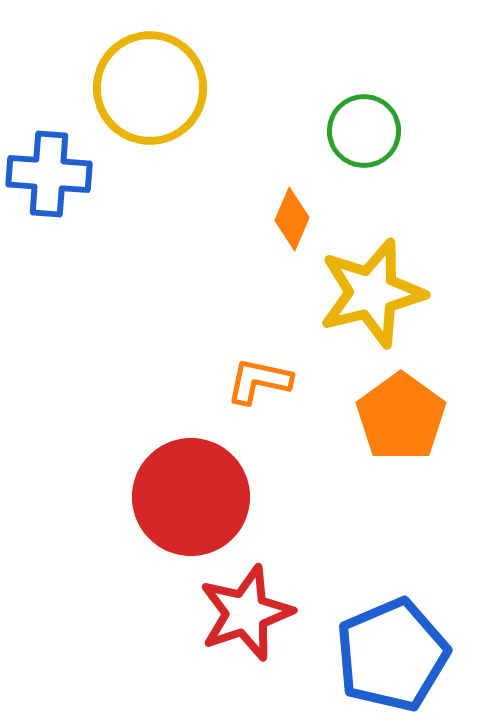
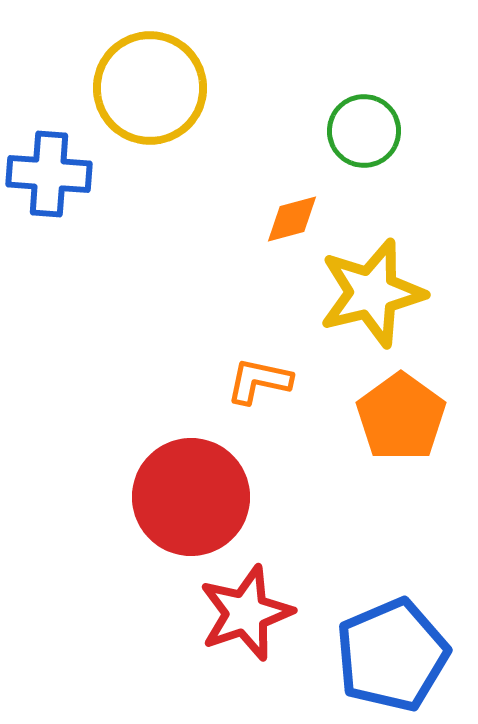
orange diamond: rotated 52 degrees clockwise
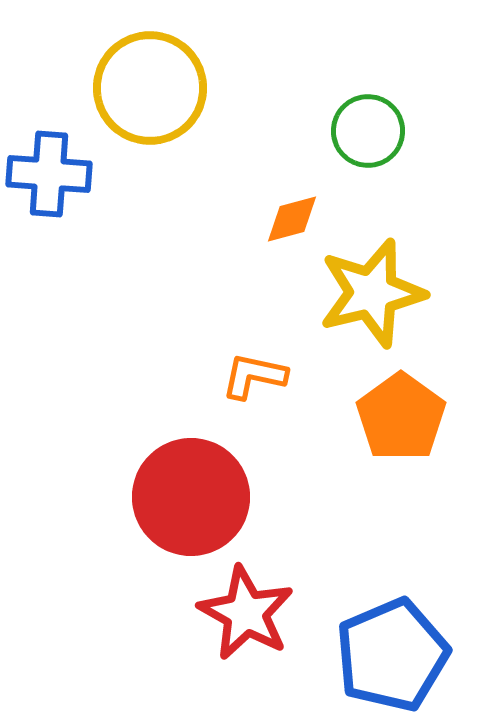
green circle: moved 4 px right
orange L-shape: moved 5 px left, 5 px up
red star: rotated 24 degrees counterclockwise
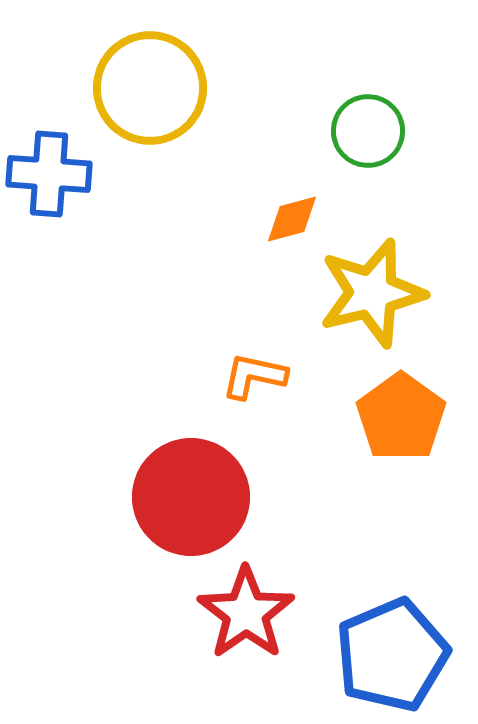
red star: rotated 8 degrees clockwise
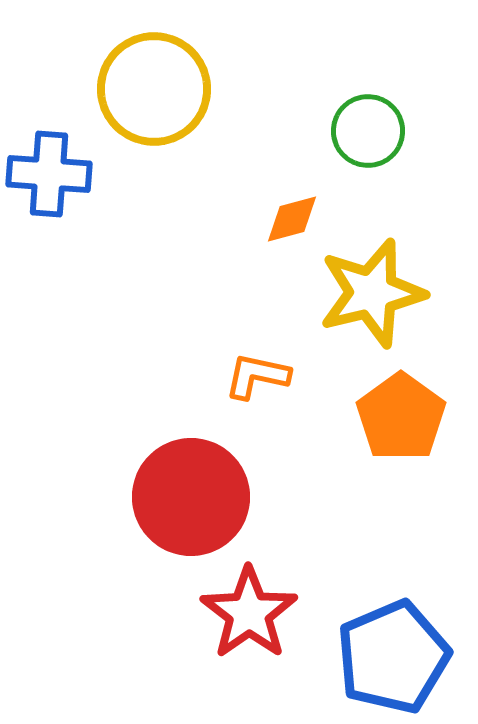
yellow circle: moved 4 px right, 1 px down
orange L-shape: moved 3 px right
red star: moved 3 px right
blue pentagon: moved 1 px right, 2 px down
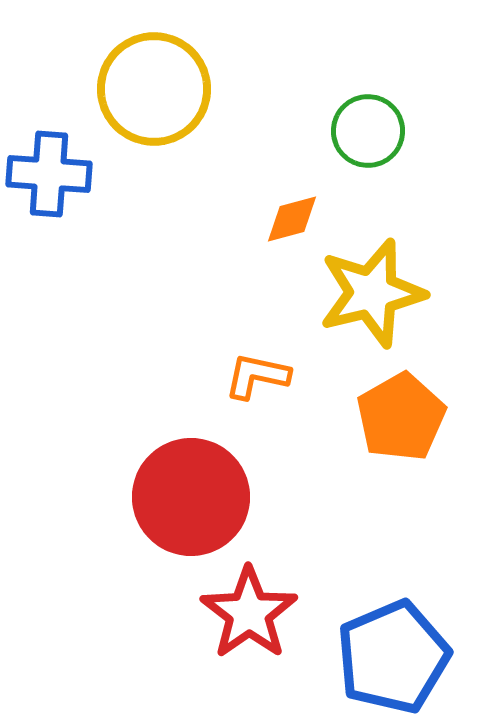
orange pentagon: rotated 6 degrees clockwise
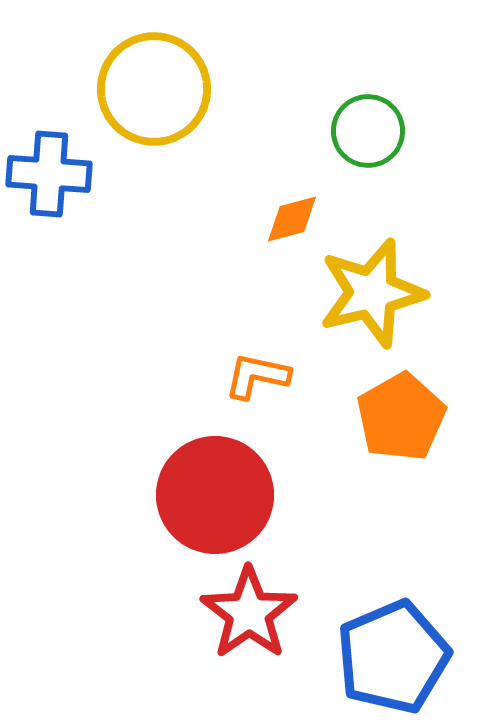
red circle: moved 24 px right, 2 px up
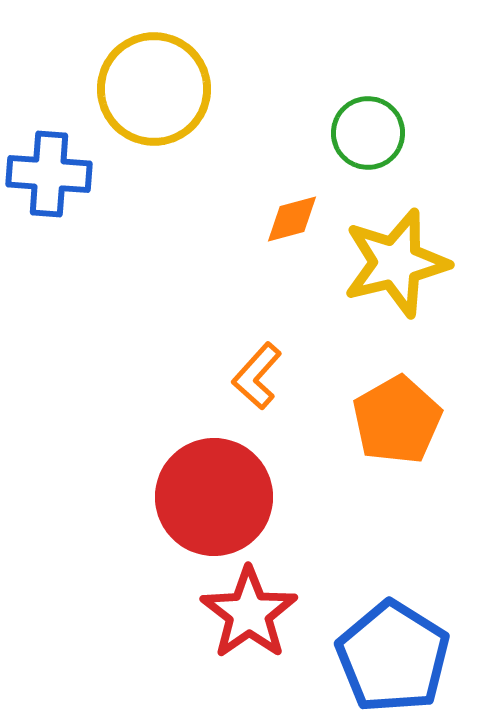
green circle: moved 2 px down
yellow star: moved 24 px right, 30 px up
orange L-shape: rotated 60 degrees counterclockwise
orange pentagon: moved 4 px left, 3 px down
red circle: moved 1 px left, 2 px down
blue pentagon: rotated 17 degrees counterclockwise
